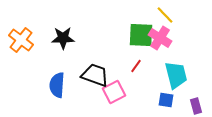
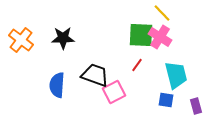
yellow line: moved 3 px left, 2 px up
pink cross: moved 1 px up
red line: moved 1 px right, 1 px up
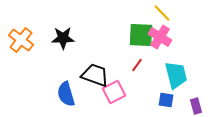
blue semicircle: moved 9 px right, 9 px down; rotated 20 degrees counterclockwise
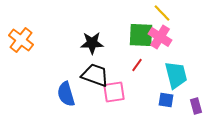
black star: moved 29 px right, 5 px down
pink square: rotated 20 degrees clockwise
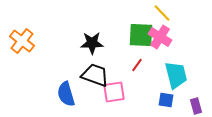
orange cross: moved 1 px right, 1 px down
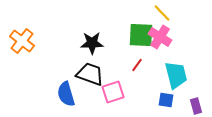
black trapezoid: moved 5 px left, 1 px up
pink square: moved 1 px left; rotated 10 degrees counterclockwise
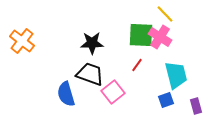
yellow line: moved 3 px right, 1 px down
pink square: rotated 20 degrees counterclockwise
blue square: rotated 28 degrees counterclockwise
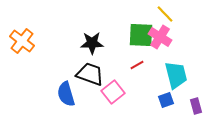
red line: rotated 24 degrees clockwise
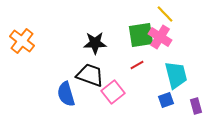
green square: rotated 12 degrees counterclockwise
black star: moved 3 px right
black trapezoid: moved 1 px down
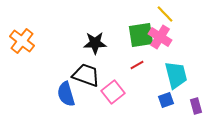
black trapezoid: moved 4 px left
